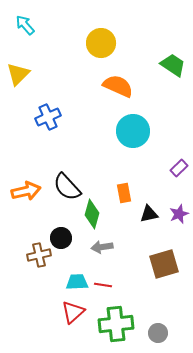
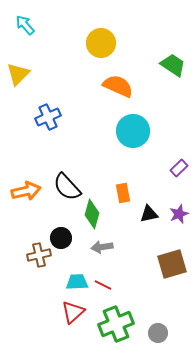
orange rectangle: moved 1 px left
brown square: moved 8 px right
red line: rotated 18 degrees clockwise
green cross: rotated 16 degrees counterclockwise
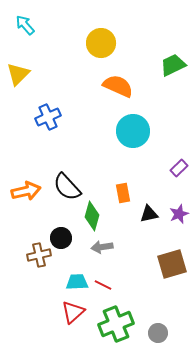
green trapezoid: rotated 60 degrees counterclockwise
green diamond: moved 2 px down
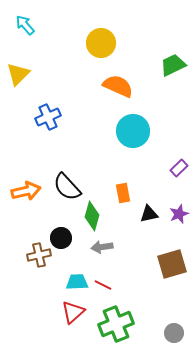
gray circle: moved 16 px right
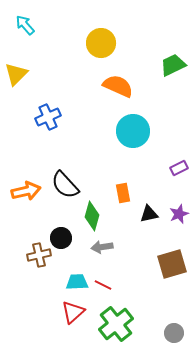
yellow triangle: moved 2 px left
purple rectangle: rotated 18 degrees clockwise
black semicircle: moved 2 px left, 2 px up
green cross: rotated 16 degrees counterclockwise
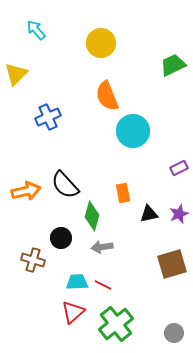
cyan arrow: moved 11 px right, 5 px down
orange semicircle: moved 11 px left, 10 px down; rotated 136 degrees counterclockwise
brown cross: moved 6 px left, 5 px down; rotated 30 degrees clockwise
